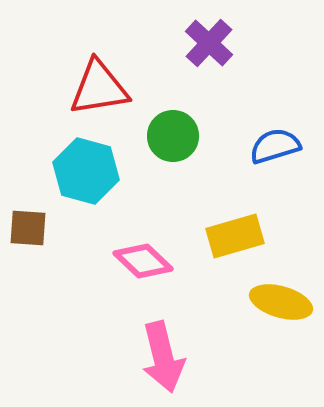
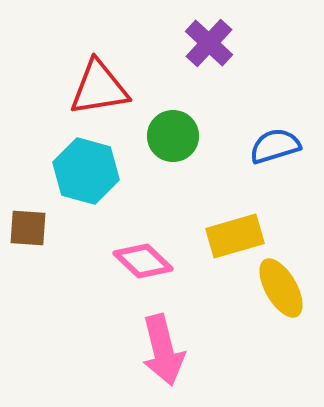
yellow ellipse: moved 14 px up; rotated 44 degrees clockwise
pink arrow: moved 7 px up
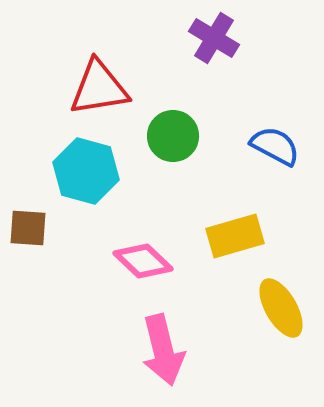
purple cross: moved 5 px right, 5 px up; rotated 12 degrees counterclockwise
blue semicircle: rotated 45 degrees clockwise
yellow ellipse: moved 20 px down
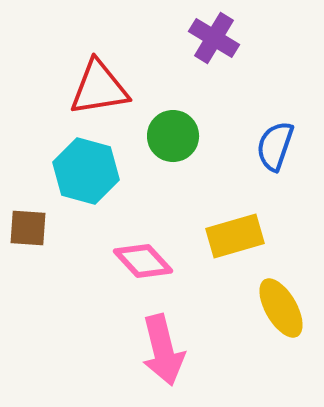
blue semicircle: rotated 99 degrees counterclockwise
pink diamond: rotated 4 degrees clockwise
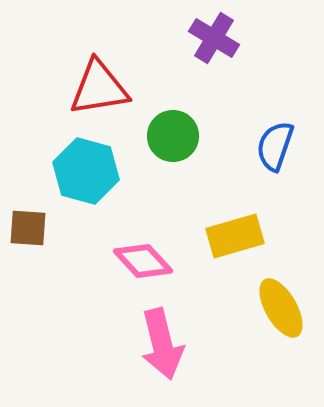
pink arrow: moved 1 px left, 6 px up
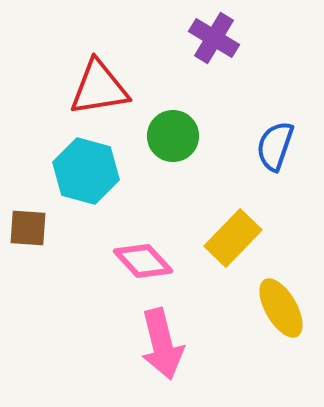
yellow rectangle: moved 2 px left, 2 px down; rotated 30 degrees counterclockwise
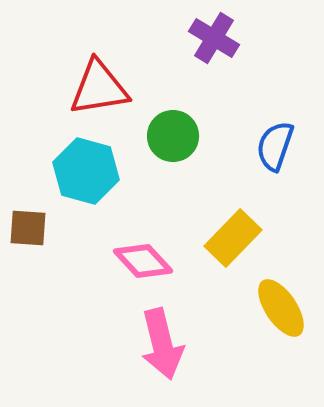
yellow ellipse: rotated 4 degrees counterclockwise
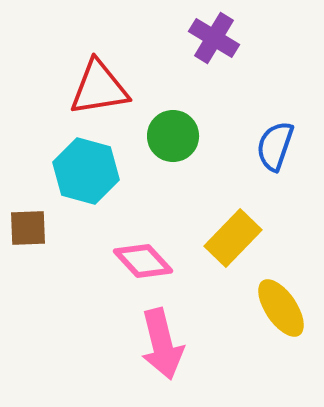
brown square: rotated 6 degrees counterclockwise
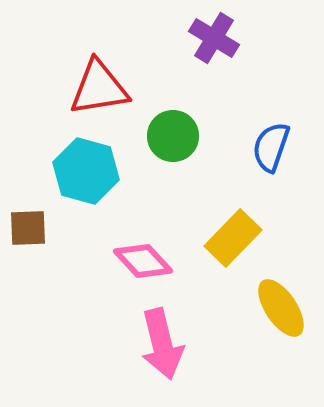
blue semicircle: moved 4 px left, 1 px down
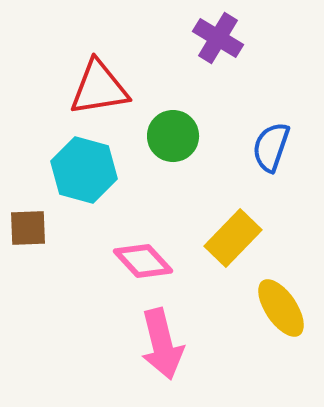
purple cross: moved 4 px right
cyan hexagon: moved 2 px left, 1 px up
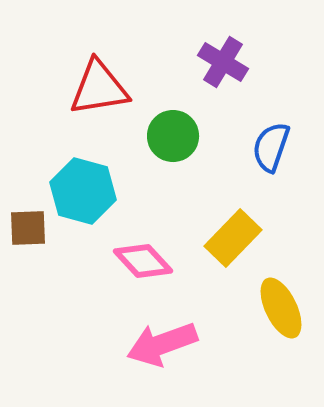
purple cross: moved 5 px right, 24 px down
cyan hexagon: moved 1 px left, 21 px down
yellow ellipse: rotated 8 degrees clockwise
pink arrow: rotated 84 degrees clockwise
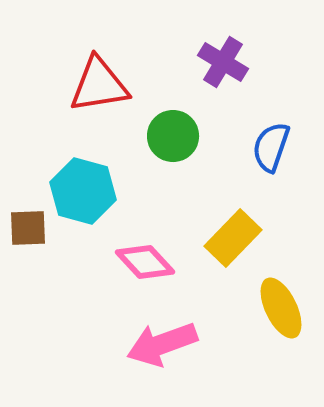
red triangle: moved 3 px up
pink diamond: moved 2 px right, 1 px down
